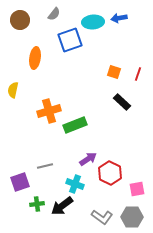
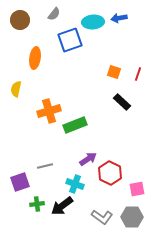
yellow semicircle: moved 3 px right, 1 px up
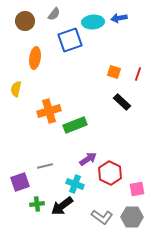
brown circle: moved 5 px right, 1 px down
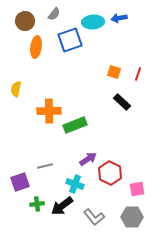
orange ellipse: moved 1 px right, 11 px up
orange cross: rotated 15 degrees clockwise
gray L-shape: moved 8 px left; rotated 15 degrees clockwise
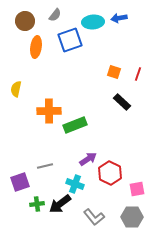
gray semicircle: moved 1 px right, 1 px down
black arrow: moved 2 px left, 2 px up
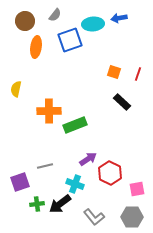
cyan ellipse: moved 2 px down
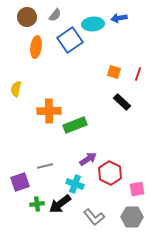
brown circle: moved 2 px right, 4 px up
blue square: rotated 15 degrees counterclockwise
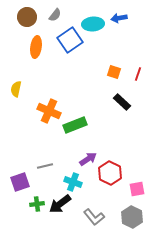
orange cross: rotated 25 degrees clockwise
cyan cross: moved 2 px left, 2 px up
gray hexagon: rotated 25 degrees clockwise
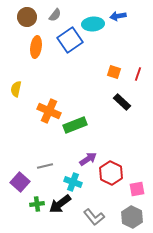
blue arrow: moved 1 px left, 2 px up
red hexagon: moved 1 px right
purple square: rotated 30 degrees counterclockwise
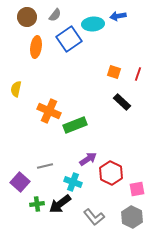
blue square: moved 1 px left, 1 px up
